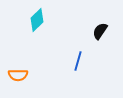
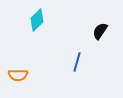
blue line: moved 1 px left, 1 px down
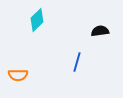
black semicircle: rotated 48 degrees clockwise
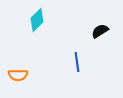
black semicircle: rotated 24 degrees counterclockwise
blue line: rotated 24 degrees counterclockwise
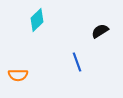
blue line: rotated 12 degrees counterclockwise
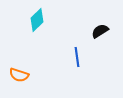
blue line: moved 5 px up; rotated 12 degrees clockwise
orange semicircle: moved 1 px right; rotated 18 degrees clockwise
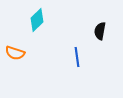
black semicircle: rotated 48 degrees counterclockwise
orange semicircle: moved 4 px left, 22 px up
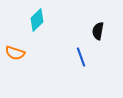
black semicircle: moved 2 px left
blue line: moved 4 px right; rotated 12 degrees counterclockwise
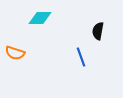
cyan diamond: moved 3 px right, 2 px up; rotated 45 degrees clockwise
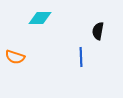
orange semicircle: moved 4 px down
blue line: rotated 18 degrees clockwise
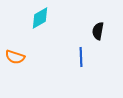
cyan diamond: rotated 30 degrees counterclockwise
